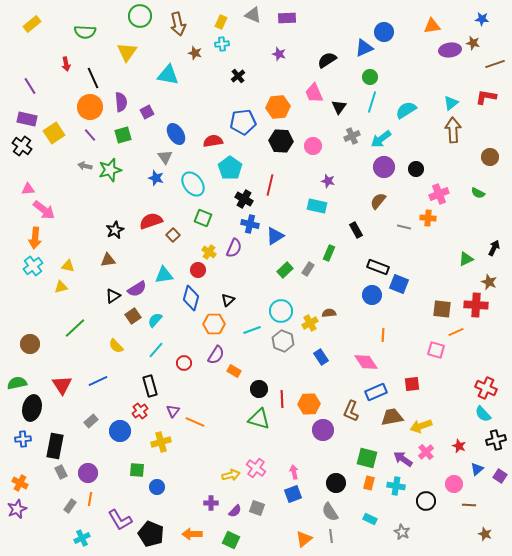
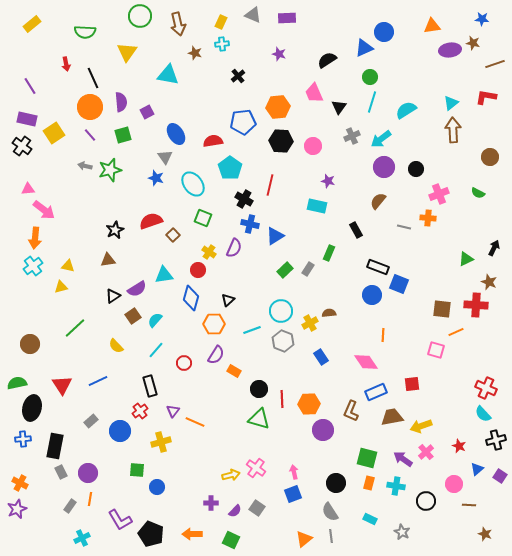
gray square at (257, 508): rotated 14 degrees clockwise
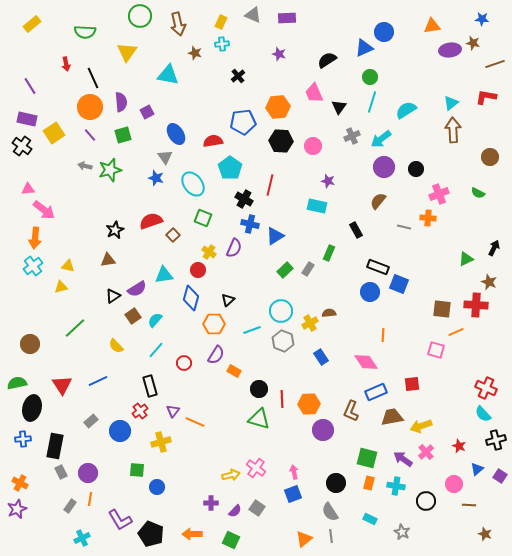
blue circle at (372, 295): moved 2 px left, 3 px up
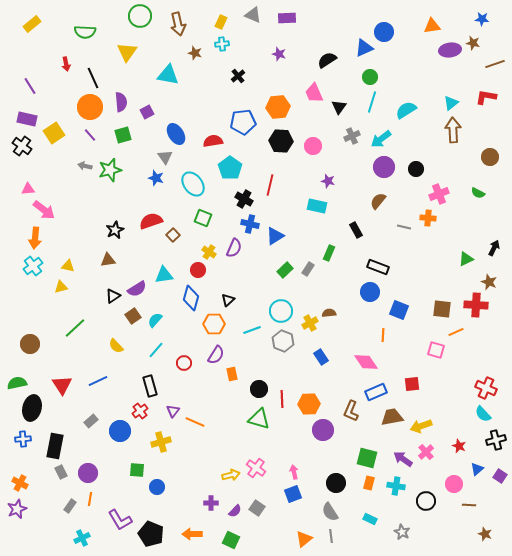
blue square at (399, 284): moved 26 px down
orange rectangle at (234, 371): moved 2 px left, 3 px down; rotated 48 degrees clockwise
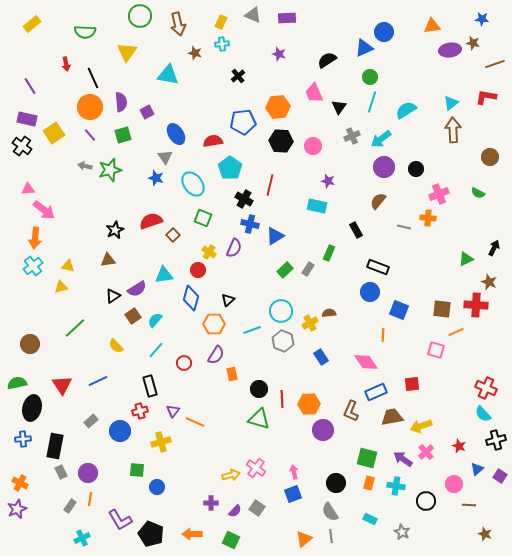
red cross at (140, 411): rotated 21 degrees clockwise
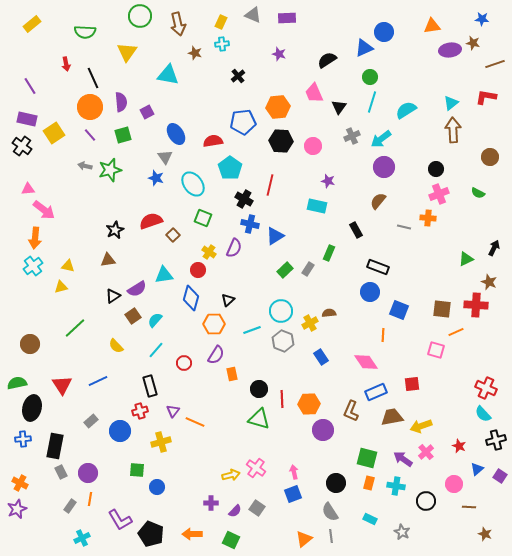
black circle at (416, 169): moved 20 px right
brown line at (469, 505): moved 2 px down
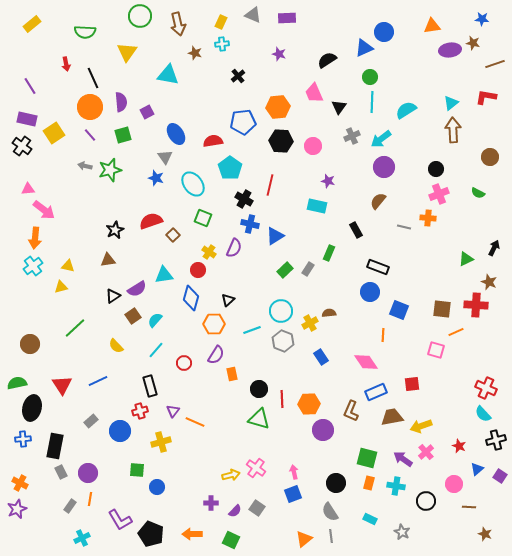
cyan line at (372, 102): rotated 15 degrees counterclockwise
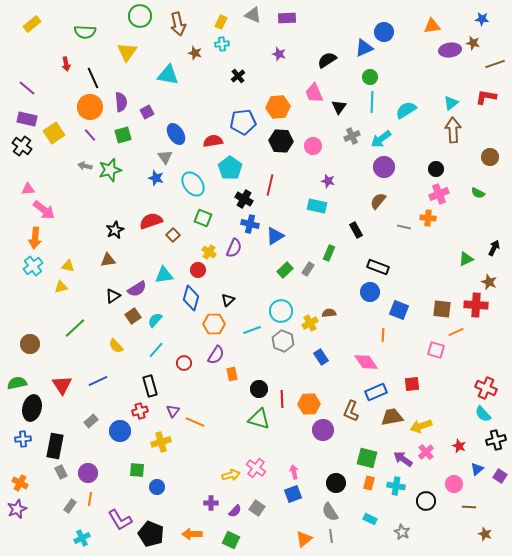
purple line at (30, 86): moved 3 px left, 2 px down; rotated 18 degrees counterclockwise
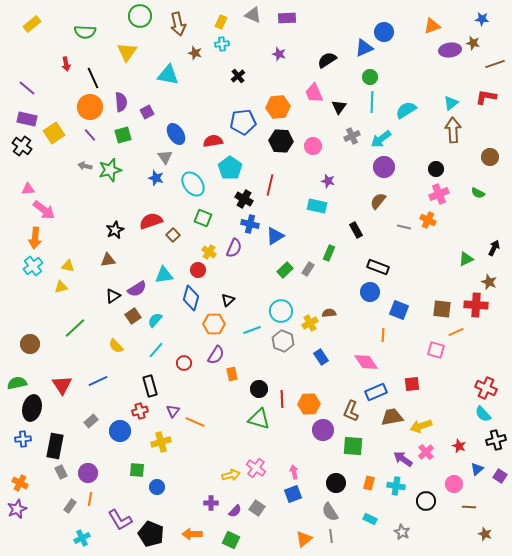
orange triangle at (432, 26): rotated 12 degrees counterclockwise
orange cross at (428, 218): moved 2 px down; rotated 21 degrees clockwise
green square at (367, 458): moved 14 px left, 12 px up; rotated 10 degrees counterclockwise
